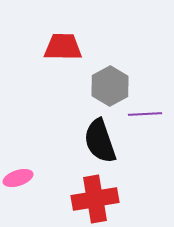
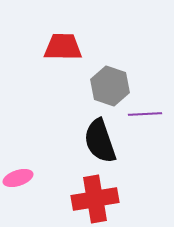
gray hexagon: rotated 12 degrees counterclockwise
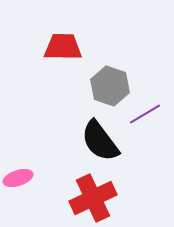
purple line: rotated 28 degrees counterclockwise
black semicircle: rotated 18 degrees counterclockwise
red cross: moved 2 px left, 1 px up; rotated 15 degrees counterclockwise
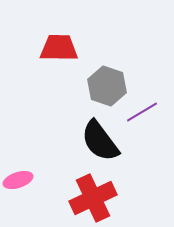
red trapezoid: moved 4 px left, 1 px down
gray hexagon: moved 3 px left
purple line: moved 3 px left, 2 px up
pink ellipse: moved 2 px down
